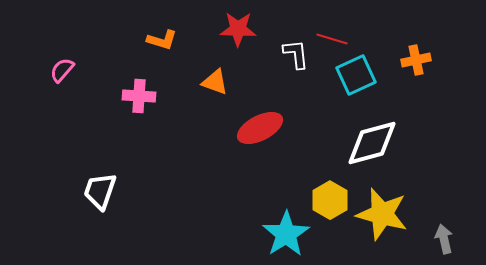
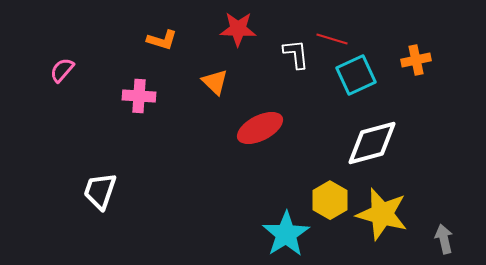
orange triangle: rotated 24 degrees clockwise
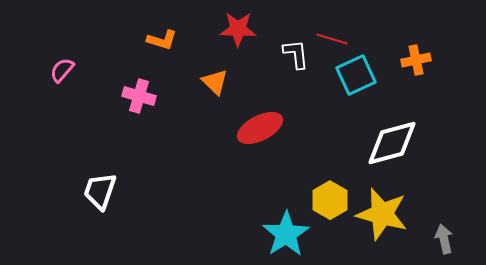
pink cross: rotated 12 degrees clockwise
white diamond: moved 20 px right
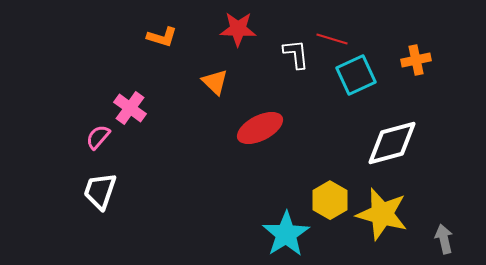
orange L-shape: moved 3 px up
pink semicircle: moved 36 px right, 67 px down
pink cross: moved 9 px left, 12 px down; rotated 20 degrees clockwise
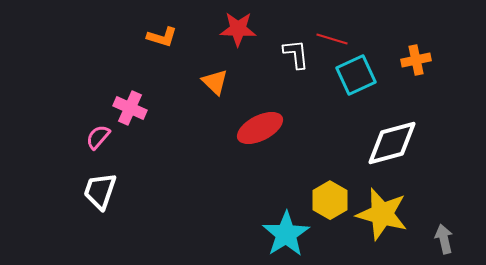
pink cross: rotated 12 degrees counterclockwise
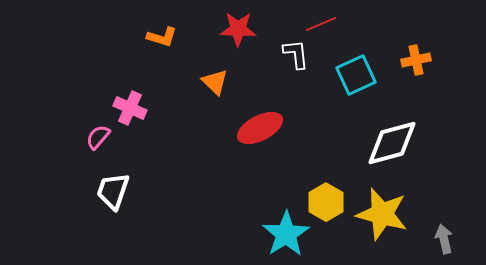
red line: moved 11 px left, 15 px up; rotated 40 degrees counterclockwise
white trapezoid: moved 13 px right
yellow hexagon: moved 4 px left, 2 px down
